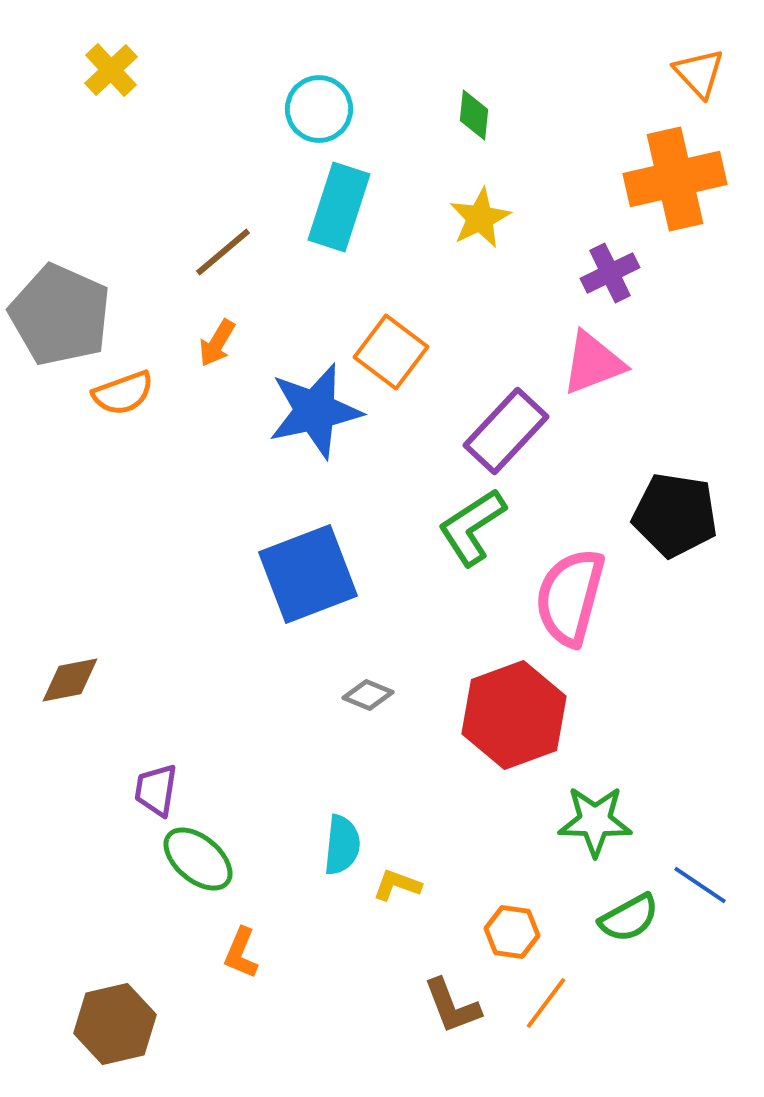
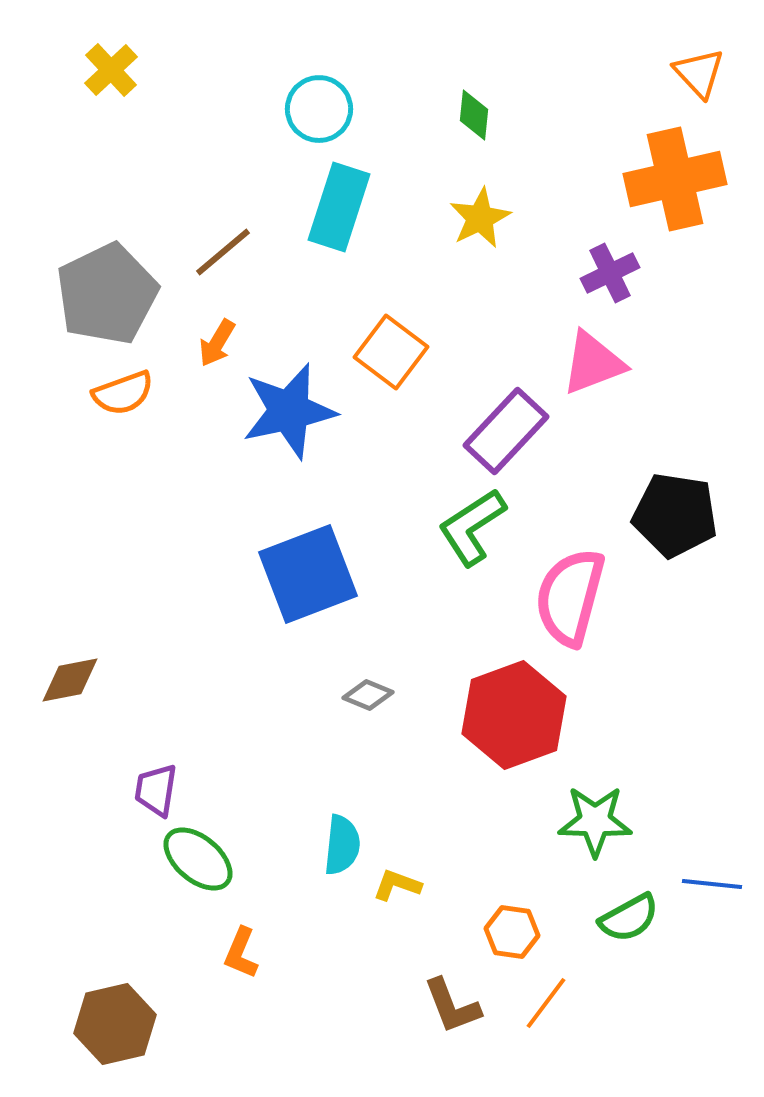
gray pentagon: moved 47 px right, 21 px up; rotated 22 degrees clockwise
blue star: moved 26 px left
blue line: moved 12 px right, 1 px up; rotated 28 degrees counterclockwise
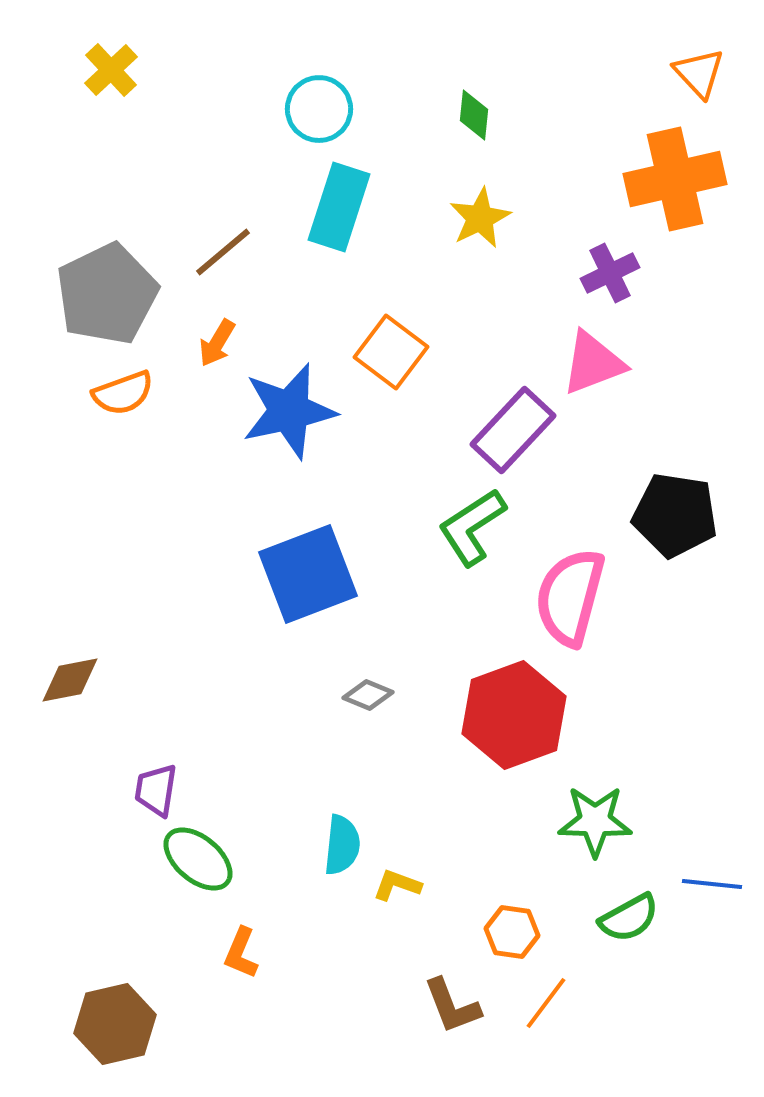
purple rectangle: moved 7 px right, 1 px up
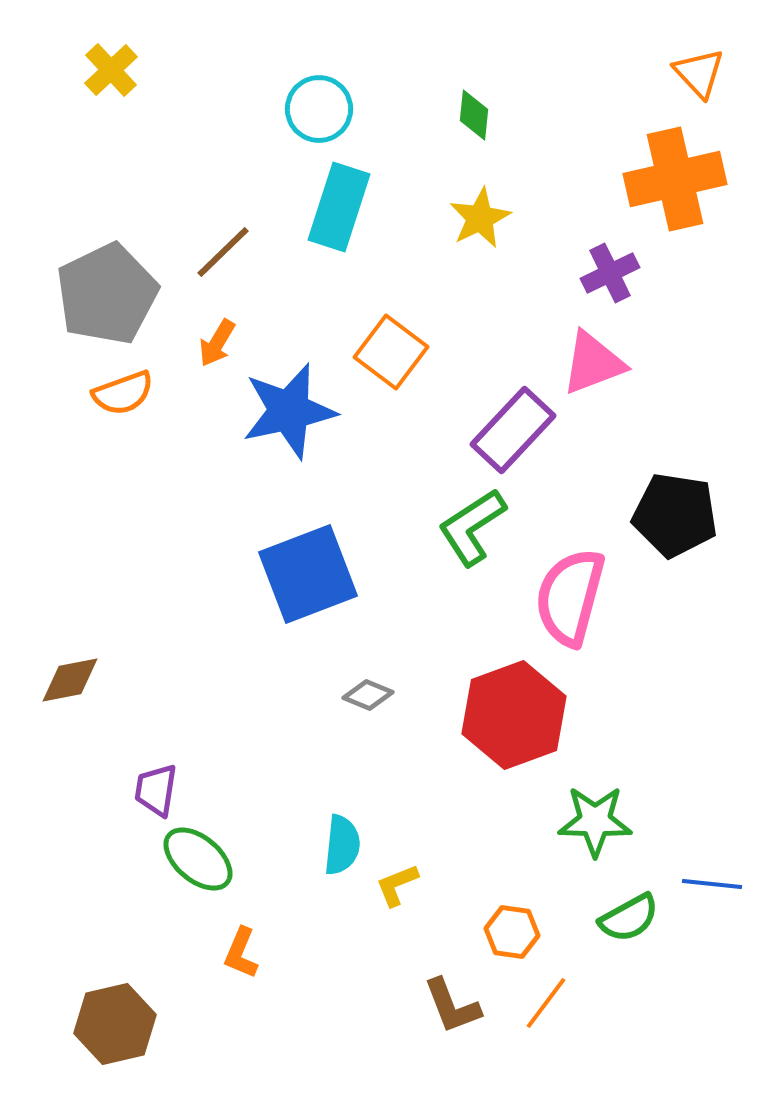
brown line: rotated 4 degrees counterclockwise
yellow L-shape: rotated 42 degrees counterclockwise
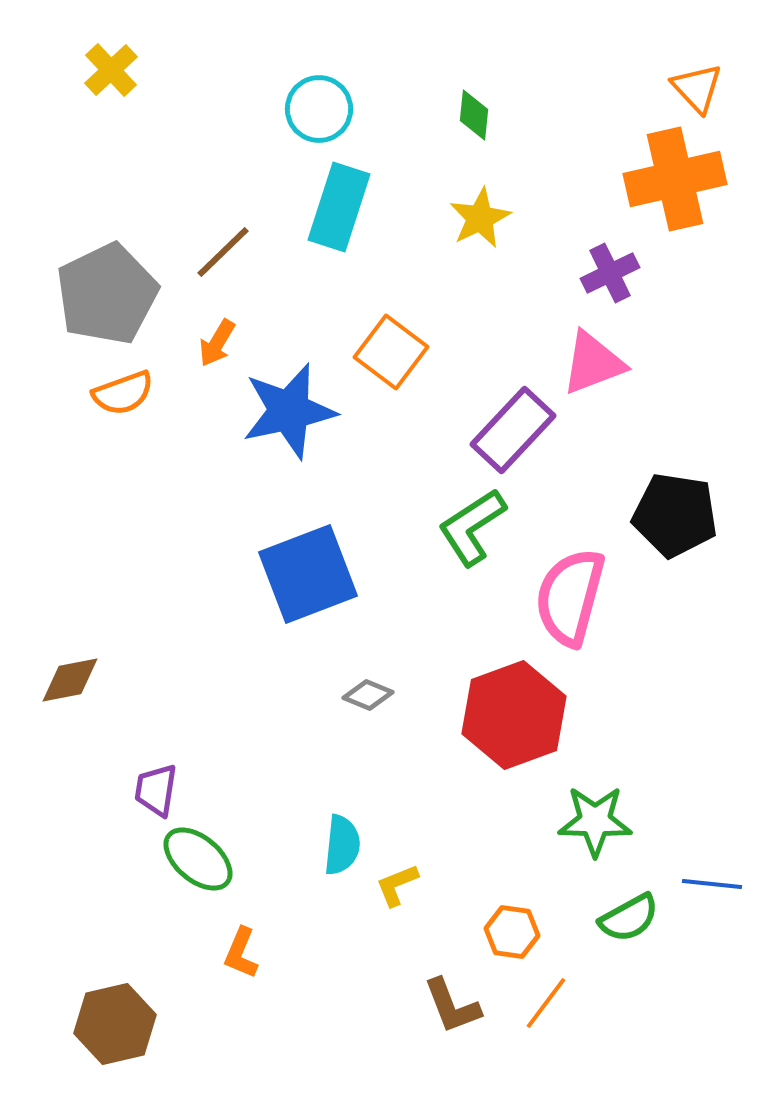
orange triangle: moved 2 px left, 15 px down
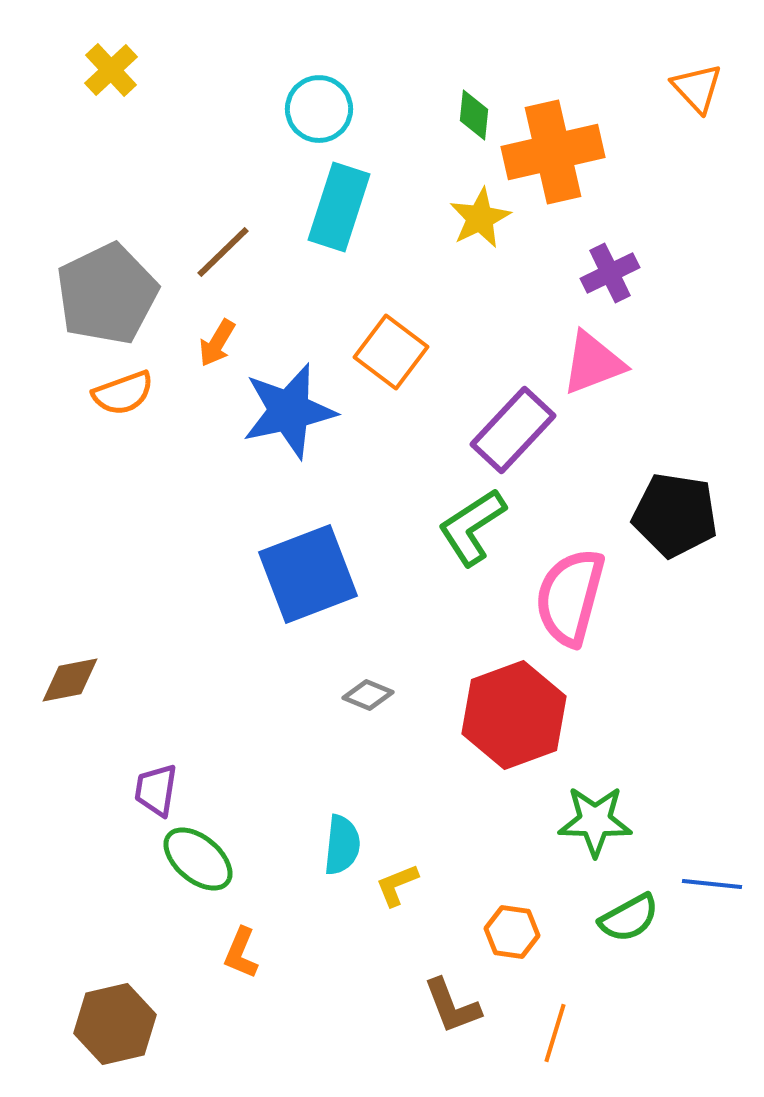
orange cross: moved 122 px left, 27 px up
orange line: moved 9 px right, 30 px down; rotated 20 degrees counterclockwise
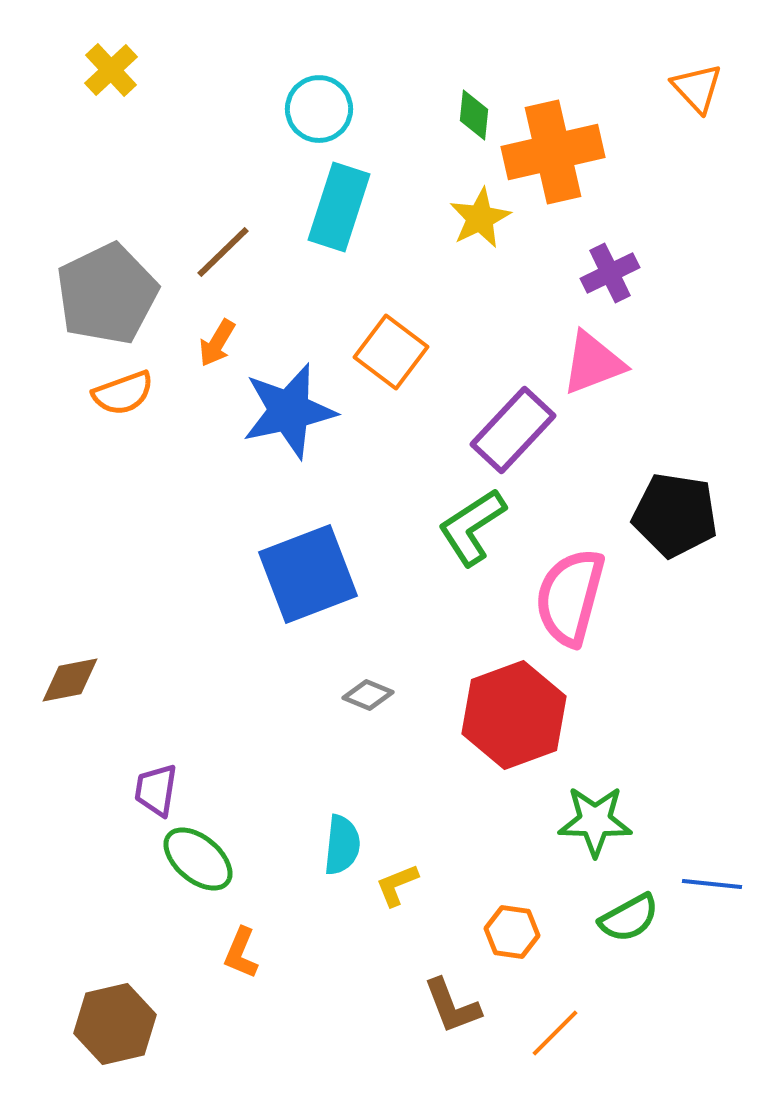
orange line: rotated 28 degrees clockwise
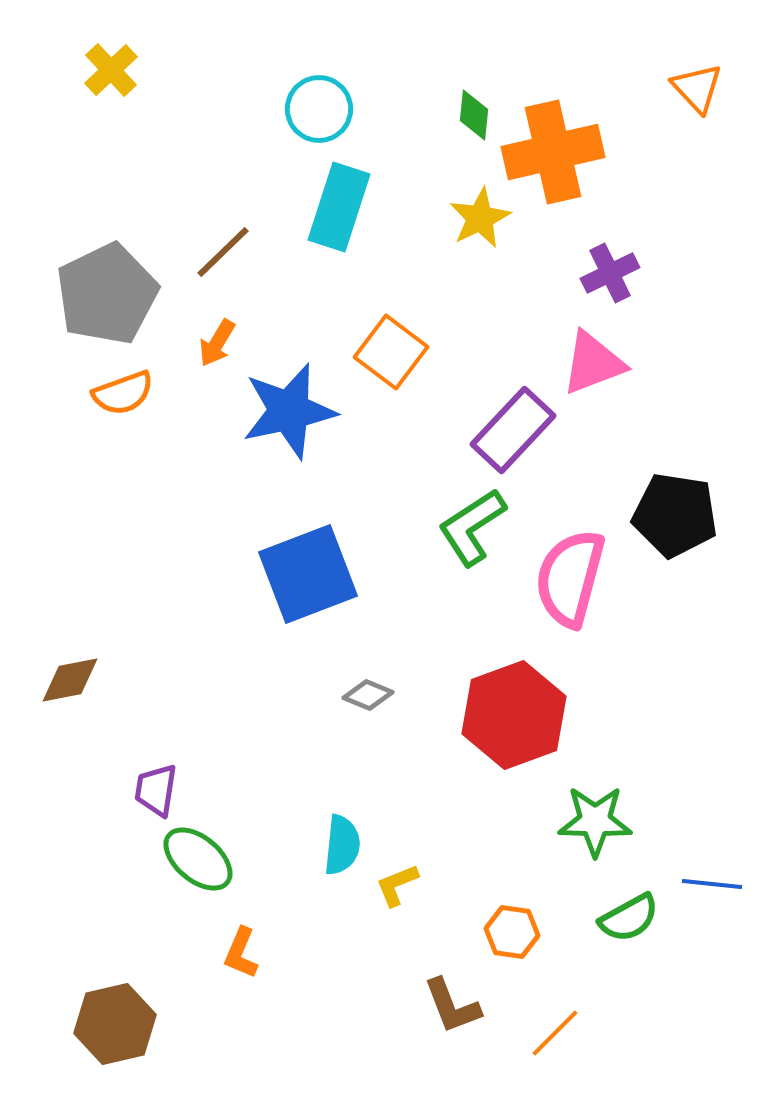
pink semicircle: moved 19 px up
